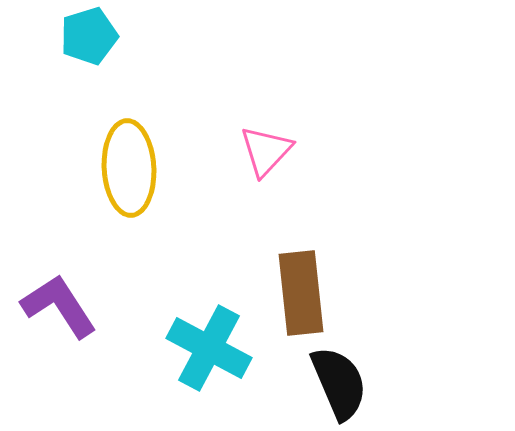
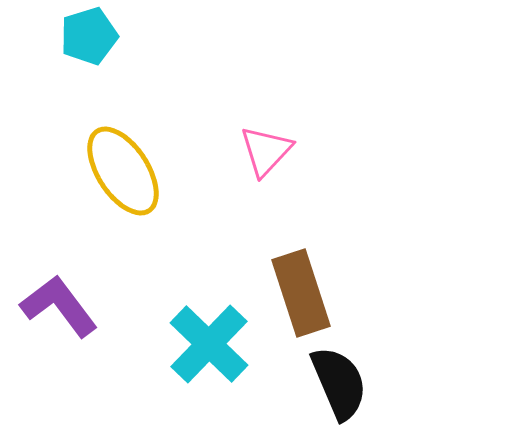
yellow ellipse: moved 6 px left, 3 px down; rotated 30 degrees counterclockwise
brown rectangle: rotated 12 degrees counterclockwise
purple L-shape: rotated 4 degrees counterclockwise
cyan cross: moved 4 px up; rotated 16 degrees clockwise
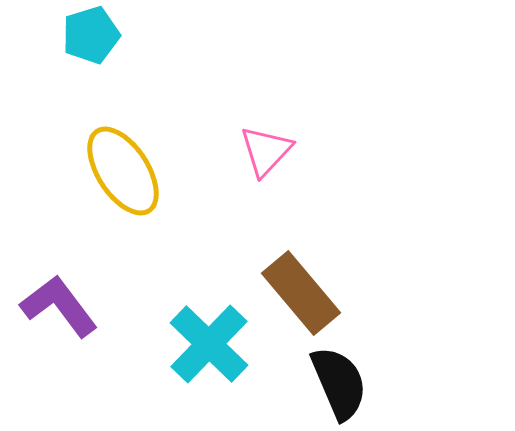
cyan pentagon: moved 2 px right, 1 px up
brown rectangle: rotated 22 degrees counterclockwise
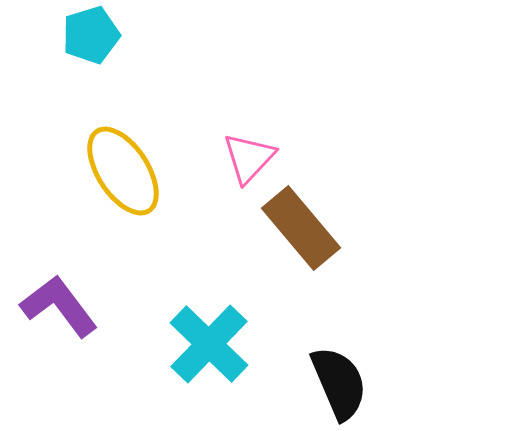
pink triangle: moved 17 px left, 7 px down
brown rectangle: moved 65 px up
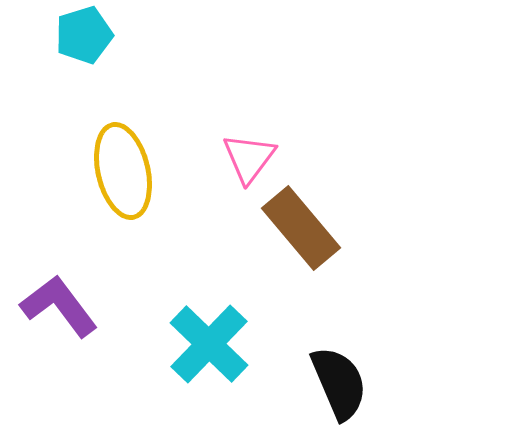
cyan pentagon: moved 7 px left
pink triangle: rotated 6 degrees counterclockwise
yellow ellipse: rotated 20 degrees clockwise
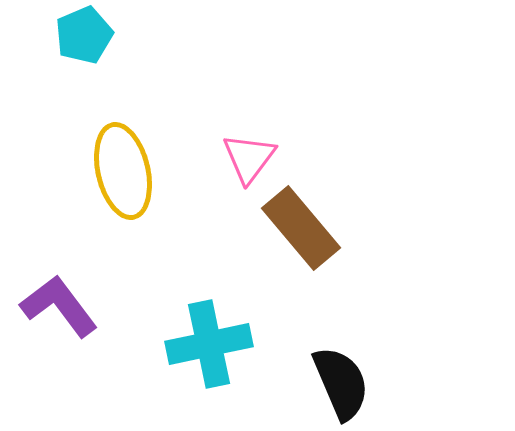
cyan pentagon: rotated 6 degrees counterclockwise
cyan cross: rotated 34 degrees clockwise
black semicircle: moved 2 px right
